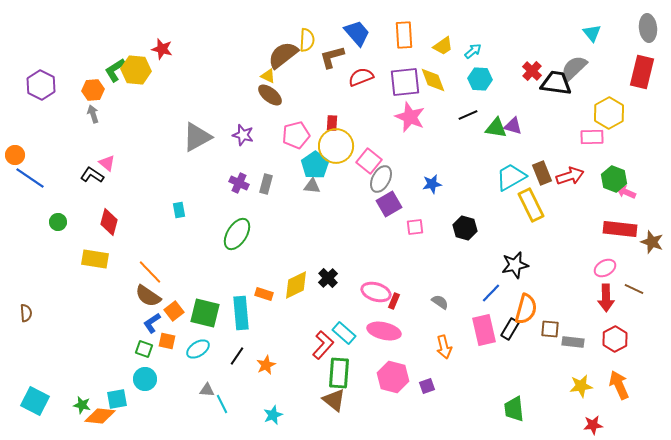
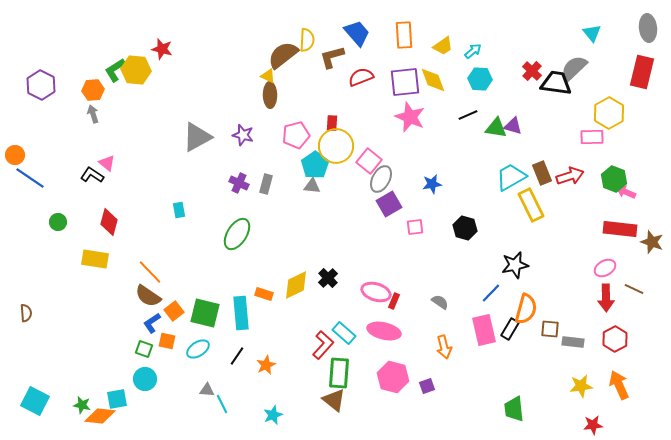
brown ellipse at (270, 95): rotated 50 degrees clockwise
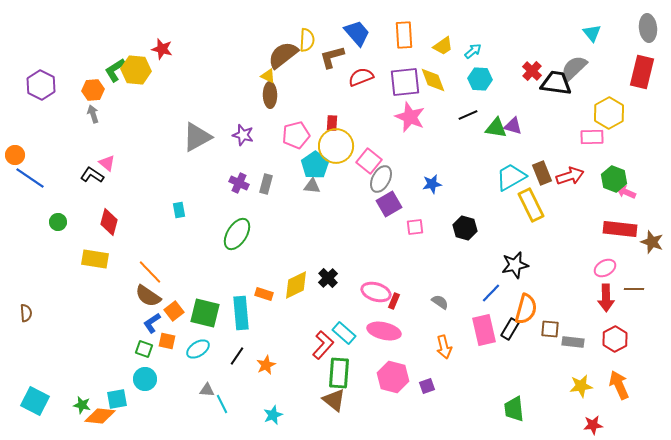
brown line at (634, 289): rotated 24 degrees counterclockwise
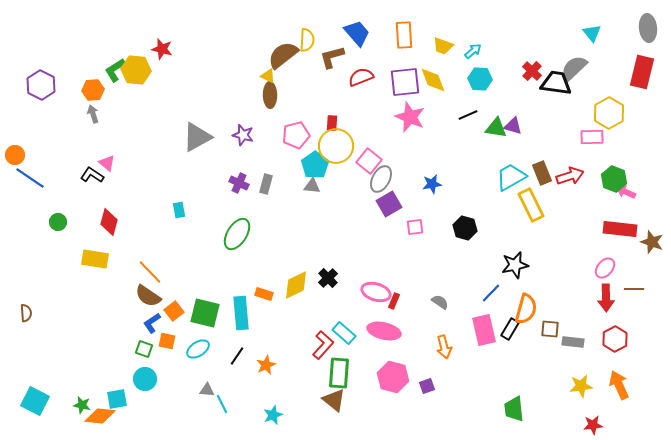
yellow trapezoid at (443, 46): rotated 55 degrees clockwise
pink ellipse at (605, 268): rotated 20 degrees counterclockwise
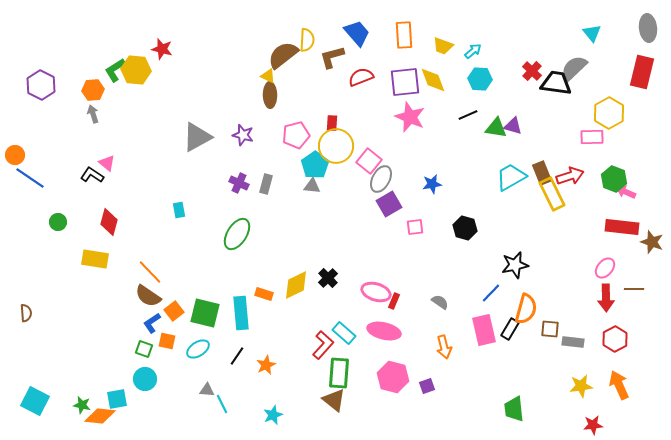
yellow rectangle at (531, 205): moved 21 px right, 11 px up
red rectangle at (620, 229): moved 2 px right, 2 px up
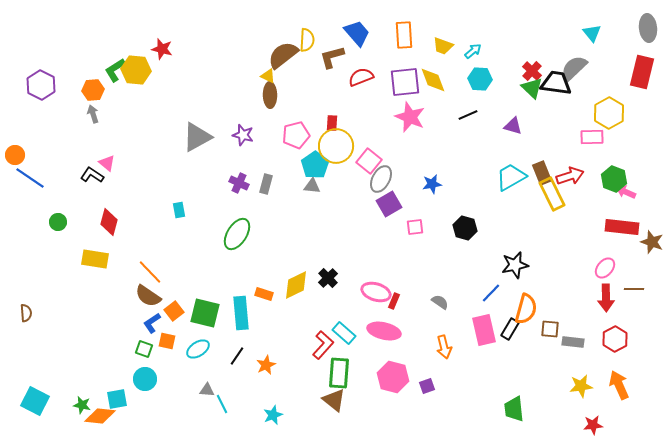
green triangle at (496, 128): moved 36 px right, 40 px up; rotated 35 degrees clockwise
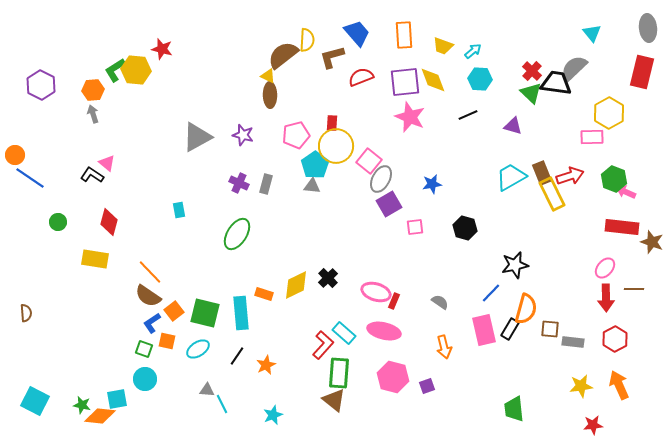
green triangle at (532, 88): moved 1 px left, 5 px down
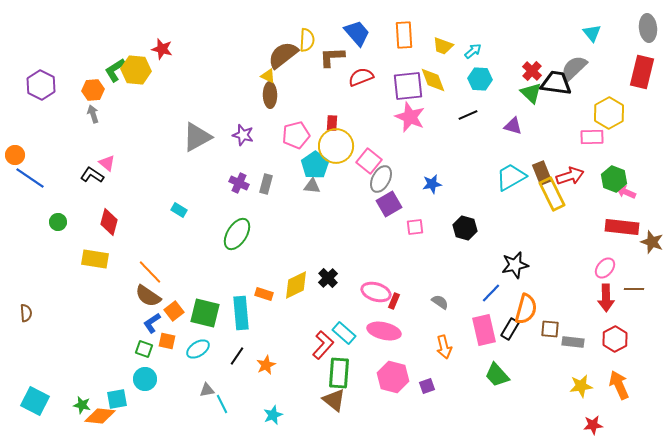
brown L-shape at (332, 57): rotated 12 degrees clockwise
purple square at (405, 82): moved 3 px right, 4 px down
cyan rectangle at (179, 210): rotated 49 degrees counterclockwise
gray triangle at (207, 390): rotated 14 degrees counterclockwise
green trapezoid at (514, 409): moved 17 px left, 34 px up; rotated 36 degrees counterclockwise
